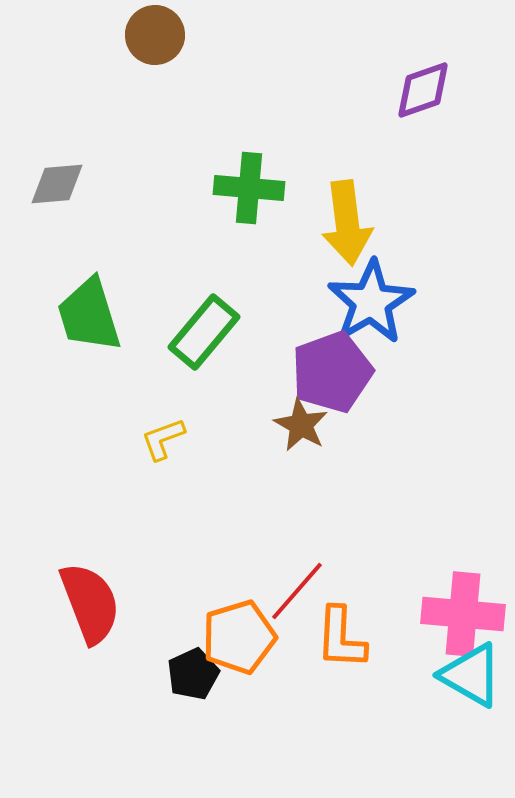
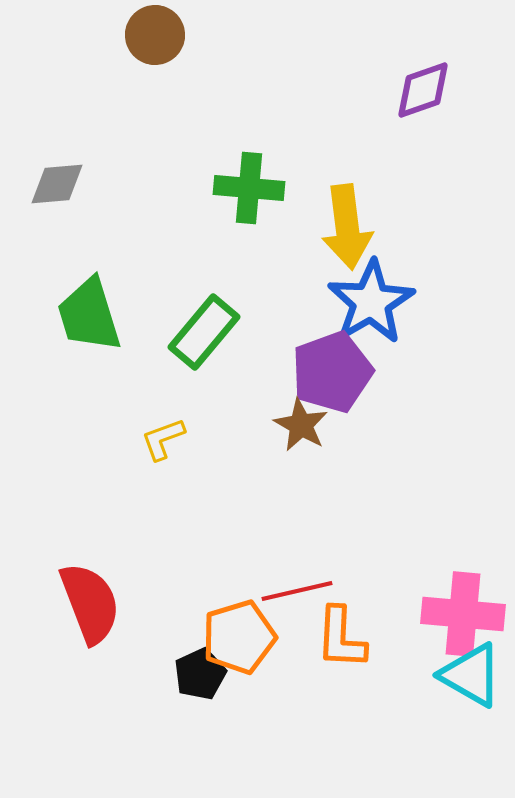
yellow arrow: moved 4 px down
red line: rotated 36 degrees clockwise
black pentagon: moved 7 px right
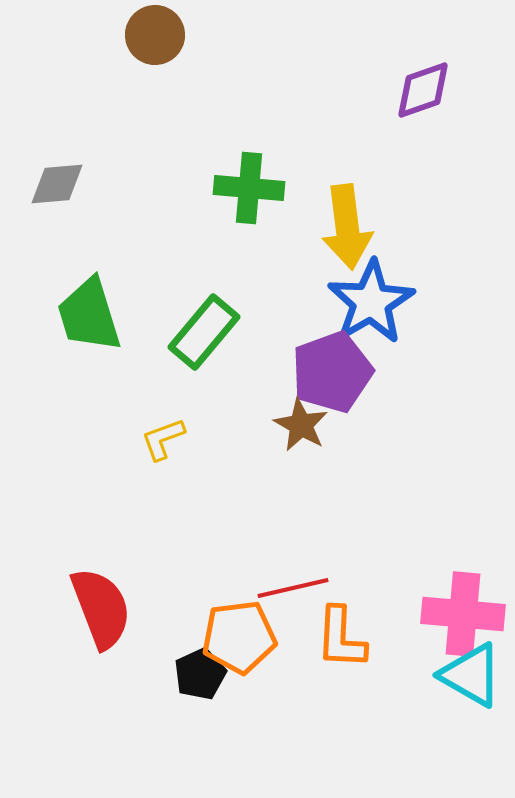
red line: moved 4 px left, 3 px up
red semicircle: moved 11 px right, 5 px down
orange pentagon: rotated 10 degrees clockwise
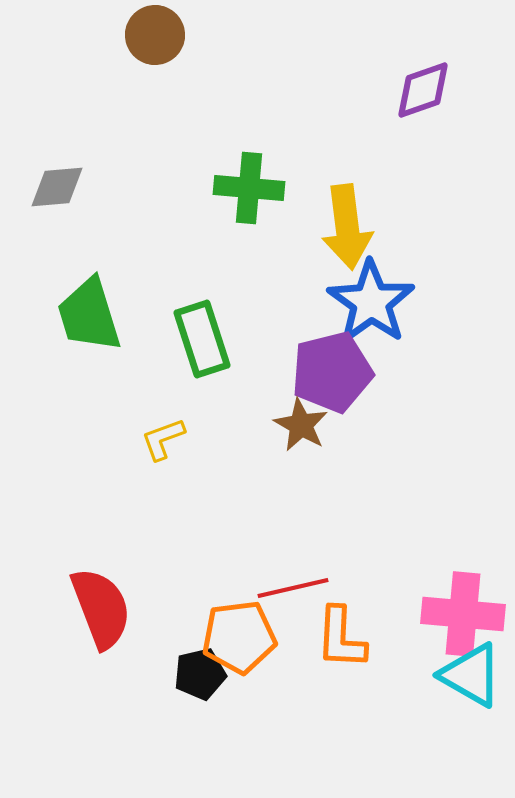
gray diamond: moved 3 px down
blue star: rotated 6 degrees counterclockwise
green rectangle: moved 2 px left, 7 px down; rotated 58 degrees counterclockwise
purple pentagon: rotated 6 degrees clockwise
black pentagon: rotated 12 degrees clockwise
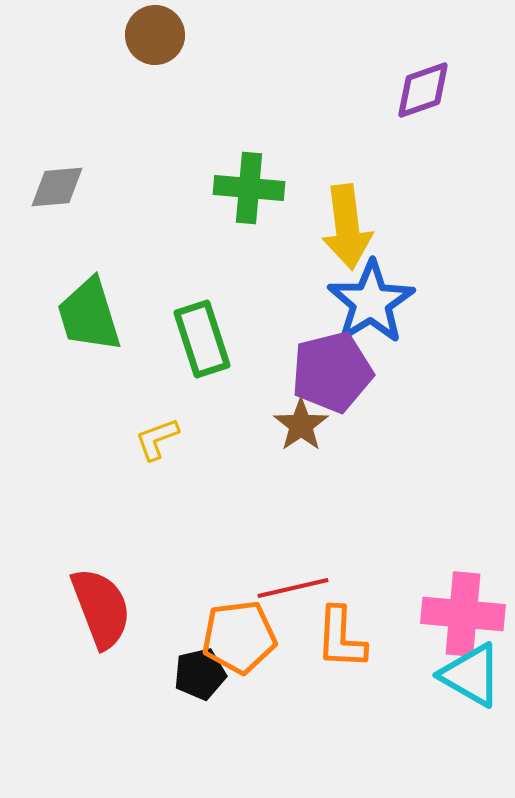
blue star: rotated 4 degrees clockwise
brown star: rotated 8 degrees clockwise
yellow L-shape: moved 6 px left
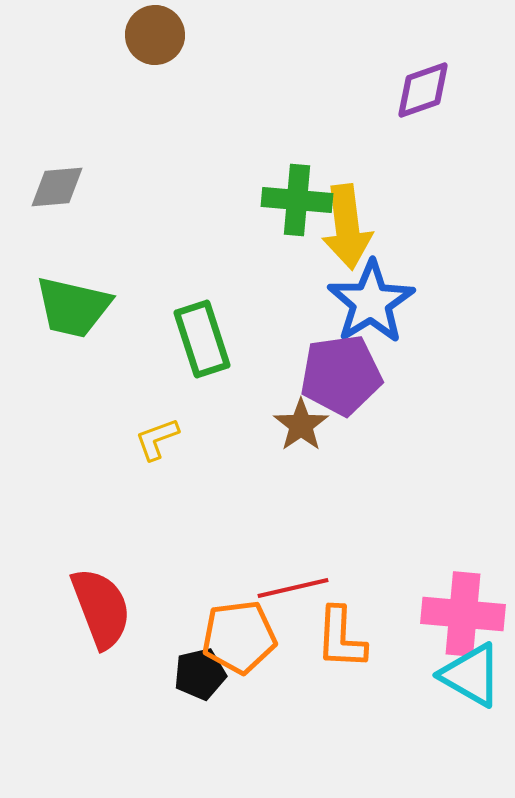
green cross: moved 48 px right, 12 px down
green trapezoid: moved 16 px left, 8 px up; rotated 60 degrees counterclockwise
purple pentagon: moved 9 px right, 3 px down; rotated 6 degrees clockwise
